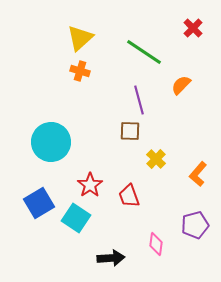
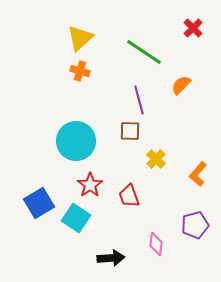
cyan circle: moved 25 px right, 1 px up
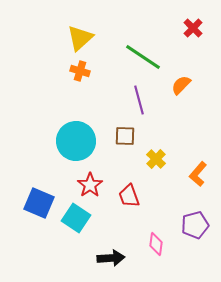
green line: moved 1 px left, 5 px down
brown square: moved 5 px left, 5 px down
blue square: rotated 36 degrees counterclockwise
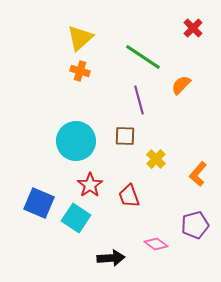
pink diamond: rotated 60 degrees counterclockwise
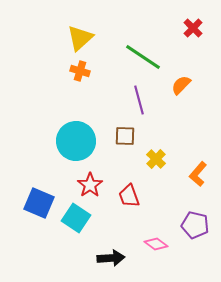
purple pentagon: rotated 28 degrees clockwise
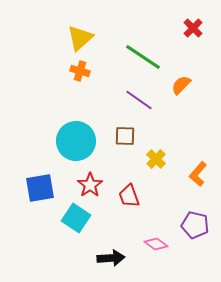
purple line: rotated 40 degrees counterclockwise
blue square: moved 1 px right, 15 px up; rotated 32 degrees counterclockwise
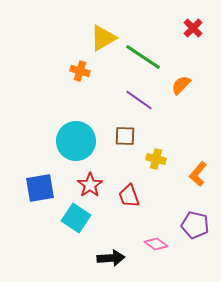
yellow triangle: moved 23 px right; rotated 12 degrees clockwise
yellow cross: rotated 30 degrees counterclockwise
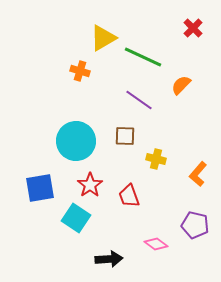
green line: rotated 9 degrees counterclockwise
black arrow: moved 2 px left, 1 px down
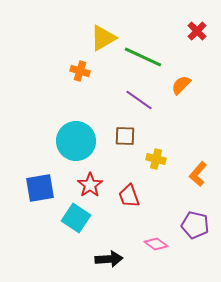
red cross: moved 4 px right, 3 px down
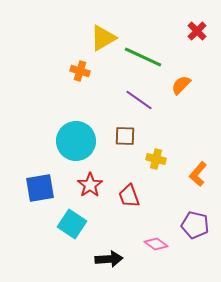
cyan square: moved 4 px left, 6 px down
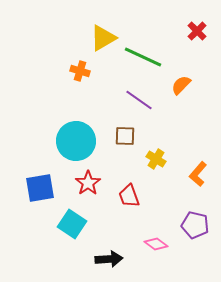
yellow cross: rotated 18 degrees clockwise
red star: moved 2 px left, 2 px up
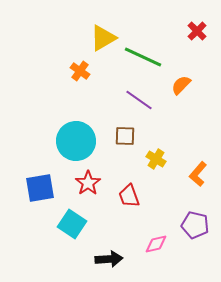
orange cross: rotated 18 degrees clockwise
pink diamond: rotated 50 degrees counterclockwise
